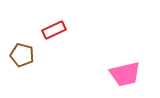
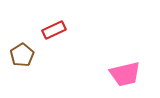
brown pentagon: rotated 25 degrees clockwise
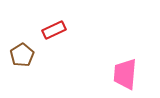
pink trapezoid: rotated 108 degrees clockwise
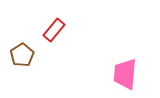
red rectangle: rotated 25 degrees counterclockwise
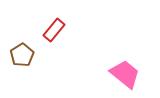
pink trapezoid: rotated 124 degrees clockwise
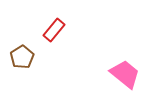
brown pentagon: moved 2 px down
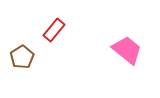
pink trapezoid: moved 2 px right, 24 px up
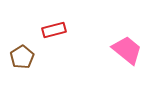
red rectangle: rotated 35 degrees clockwise
